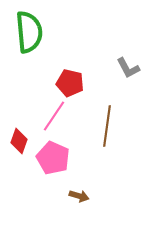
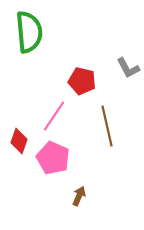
red pentagon: moved 12 px right, 2 px up
brown line: rotated 21 degrees counterclockwise
brown arrow: rotated 84 degrees counterclockwise
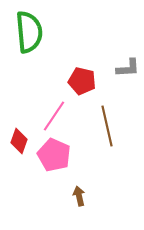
gray L-shape: rotated 65 degrees counterclockwise
pink pentagon: moved 1 px right, 3 px up
brown arrow: rotated 36 degrees counterclockwise
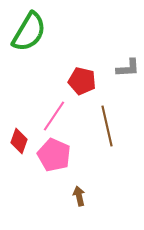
green semicircle: rotated 36 degrees clockwise
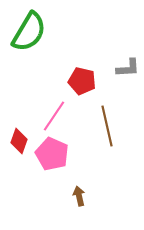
pink pentagon: moved 2 px left, 1 px up
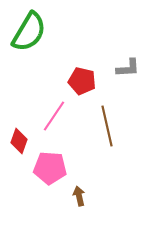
pink pentagon: moved 2 px left, 14 px down; rotated 20 degrees counterclockwise
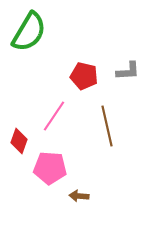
gray L-shape: moved 3 px down
red pentagon: moved 2 px right, 5 px up
brown arrow: rotated 72 degrees counterclockwise
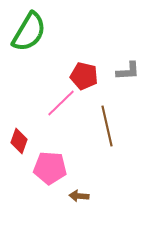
pink line: moved 7 px right, 13 px up; rotated 12 degrees clockwise
